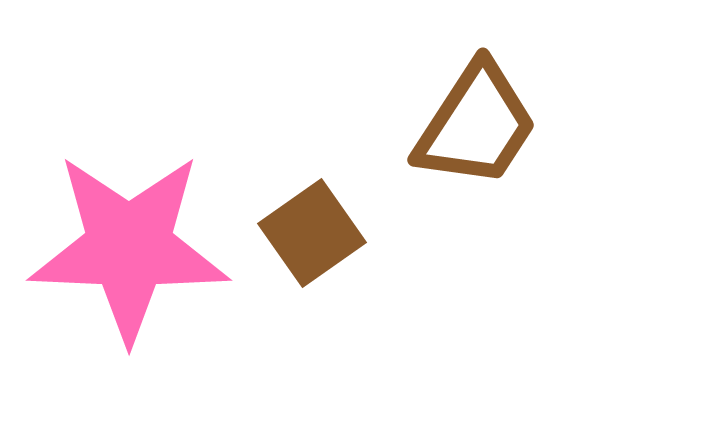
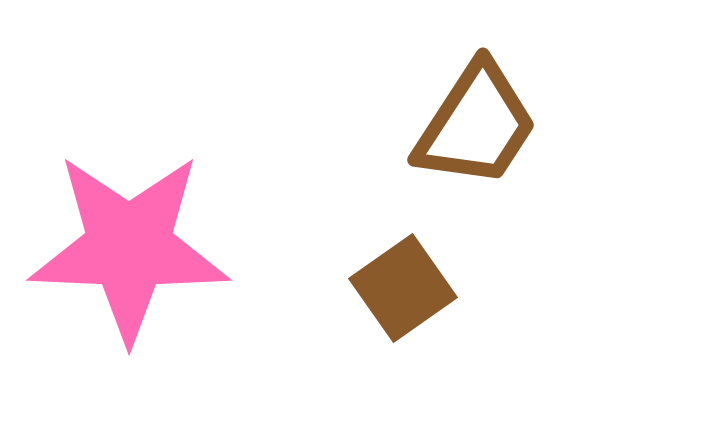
brown square: moved 91 px right, 55 px down
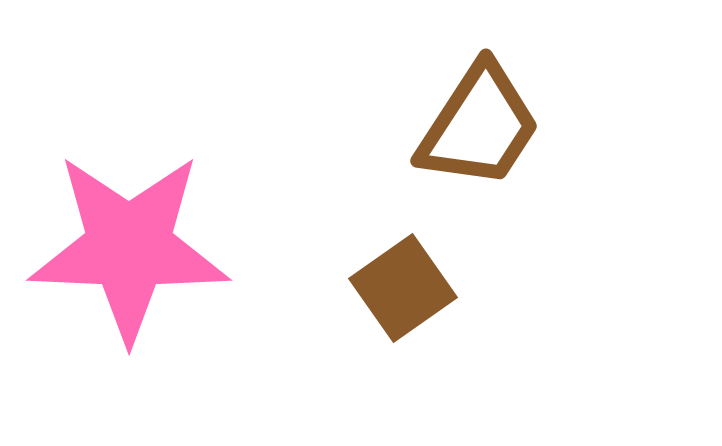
brown trapezoid: moved 3 px right, 1 px down
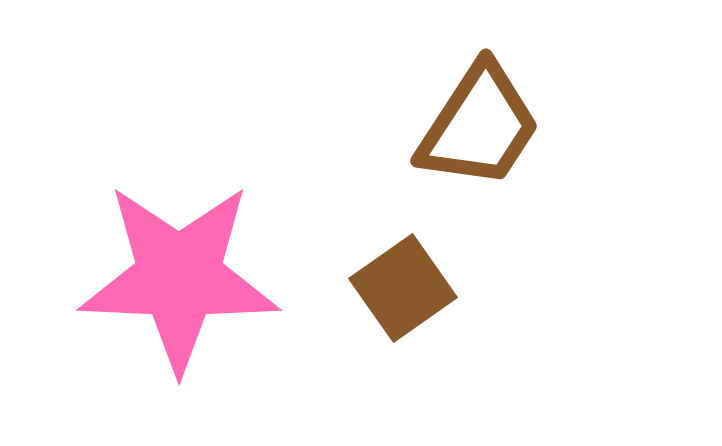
pink star: moved 50 px right, 30 px down
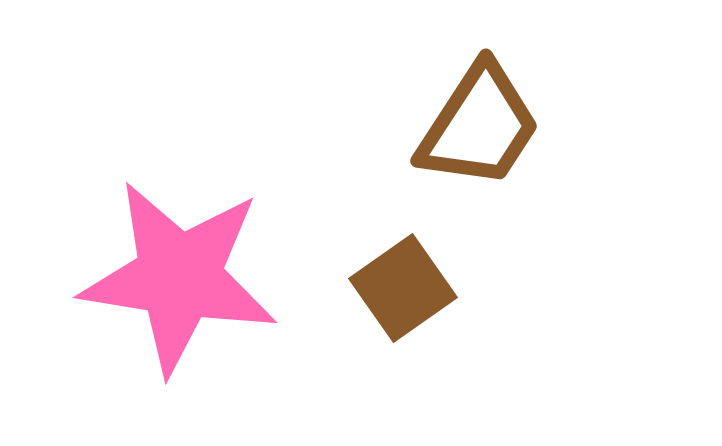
pink star: rotated 7 degrees clockwise
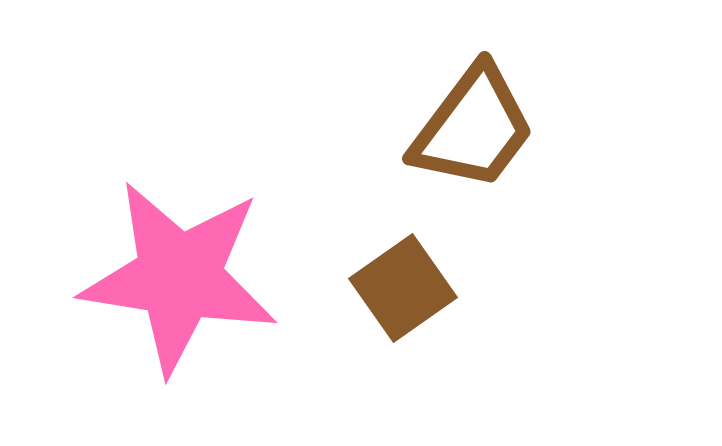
brown trapezoid: moved 6 px left, 2 px down; rotated 4 degrees clockwise
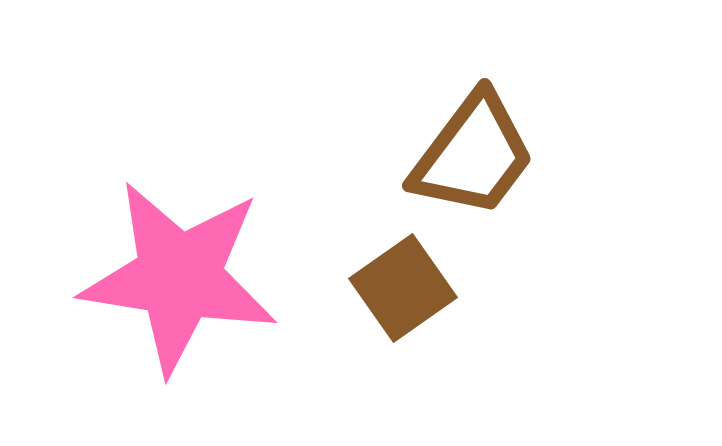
brown trapezoid: moved 27 px down
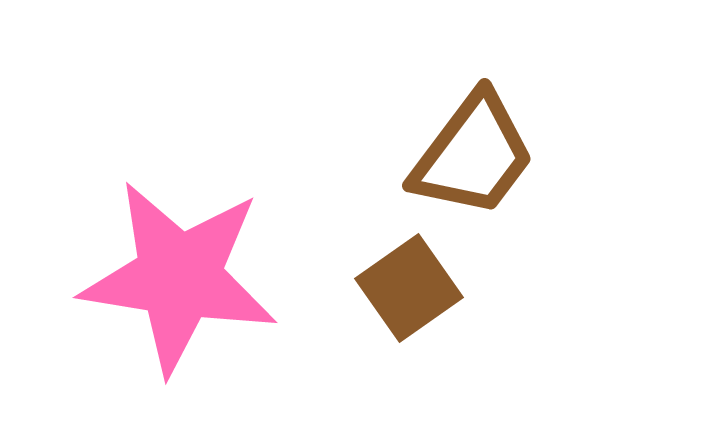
brown square: moved 6 px right
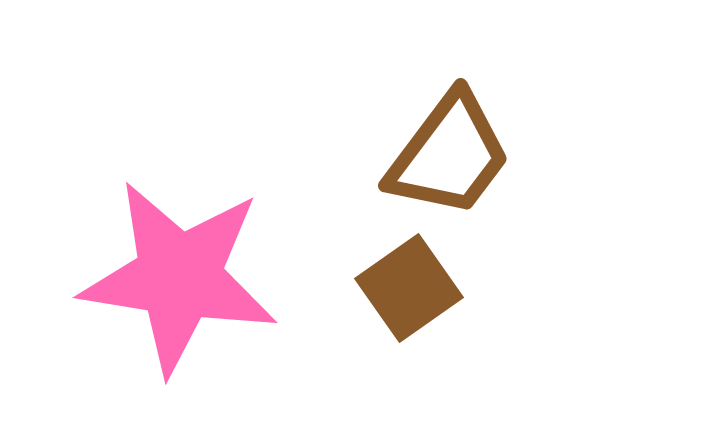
brown trapezoid: moved 24 px left
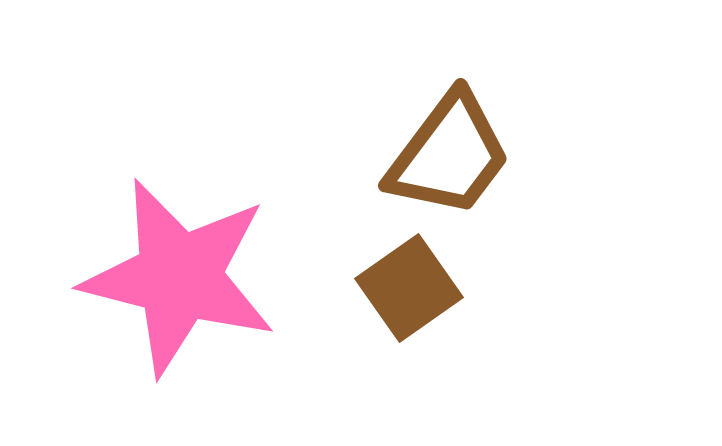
pink star: rotated 5 degrees clockwise
